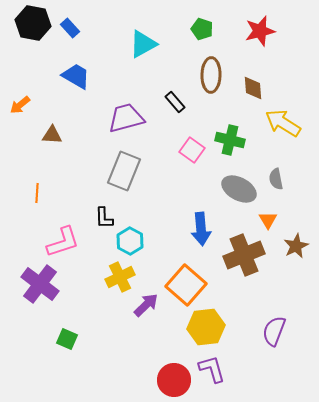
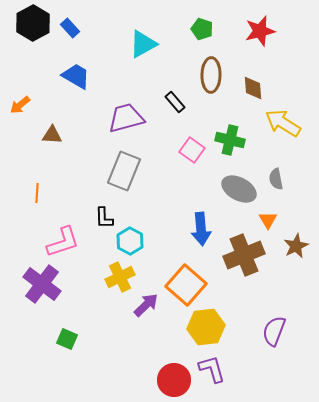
black hexagon: rotated 20 degrees clockwise
purple cross: moved 2 px right
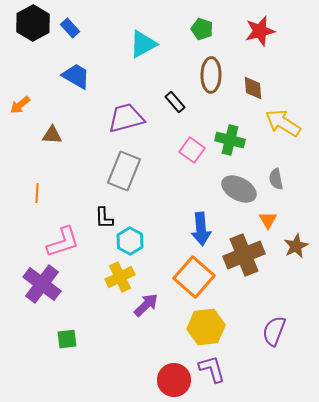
orange square: moved 8 px right, 8 px up
green square: rotated 30 degrees counterclockwise
